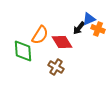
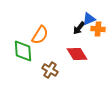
orange cross: rotated 16 degrees counterclockwise
red diamond: moved 15 px right, 12 px down
brown cross: moved 6 px left, 3 px down
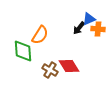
red diamond: moved 8 px left, 12 px down
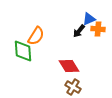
black arrow: moved 3 px down
orange semicircle: moved 4 px left, 1 px down
brown cross: moved 23 px right, 17 px down
